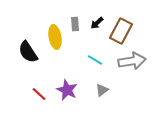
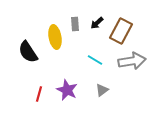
red line: rotated 63 degrees clockwise
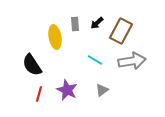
black semicircle: moved 4 px right, 13 px down
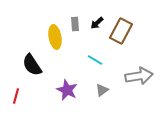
gray arrow: moved 7 px right, 15 px down
red line: moved 23 px left, 2 px down
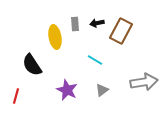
black arrow: rotated 32 degrees clockwise
gray arrow: moved 5 px right, 6 px down
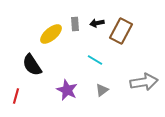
yellow ellipse: moved 4 px left, 3 px up; rotated 60 degrees clockwise
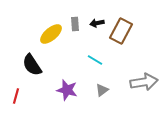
purple star: rotated 10 degrees counterclockwise
